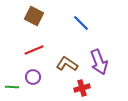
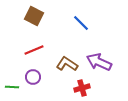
purple arrow: rotated 135 degrees clockwise
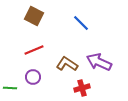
green line: moved 2 px left, 1 px down
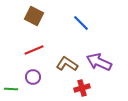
green line: moved 1 px right, 1 px down
